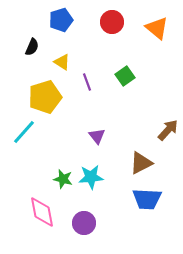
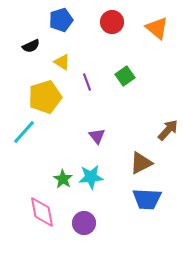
black semicircle: moved 1 px left, 1 px up; rotated 42 degrees clockwise
green star: rotated 18 degrees clockwise
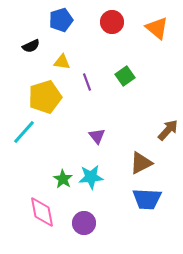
yellow triangle: rotated 24 degrees counterclockwise
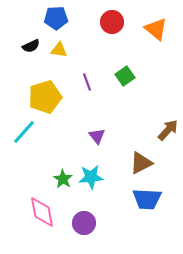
blue pentagon: moved 5 px left, 2 px up; rotated 15 degrees clockwise
orange triangle: moved 1 px left, 1 px down
yellow triangle: moved 3 px left, 12 px up
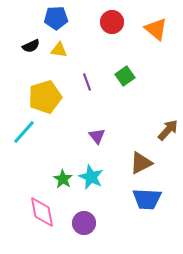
cyan star: rotated 30 degrees clockwise
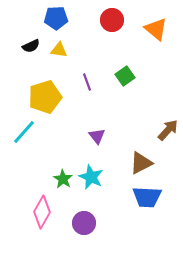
red circle: moved 2 px up
blue trapezoid: moved 2 px up
pink diamond: rotated 40 degrees clockwise
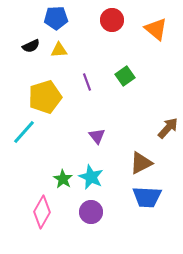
yellow triangle: rotated 12 degrees counterclockwise
brown arrow: moved 2 px up
purple circle: moved 7 px right, 11 px up
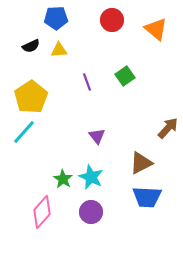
yellow pentagon: moved 14 px left; rotated 16 degrees counterclockwise
pink diamond: rotated 12 degrees clockwise
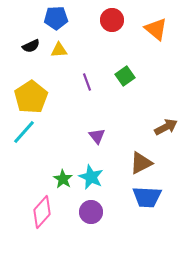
brown arrow: moved 2 px left, 1 px up; rotated 20 degrees clockwise
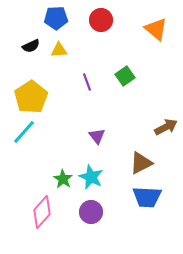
red circle: moved 11 px left
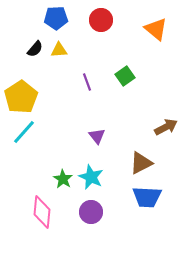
black semicircle: moved 4 px right, 3 px down; rotated 24 degrees counterclockwise
yellow pentagon: moved 10 px left
pink diamond: rotated 36 degrees counterclockwise
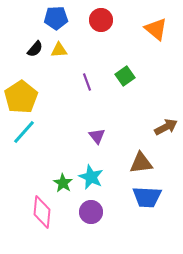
brown triangle: rotated 20 degrees clockwise
green star: moved 4 px down
